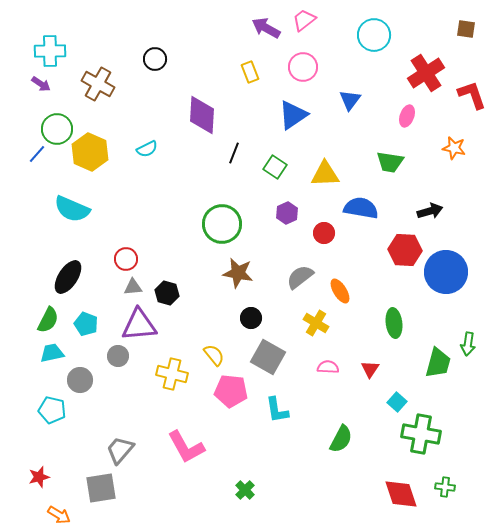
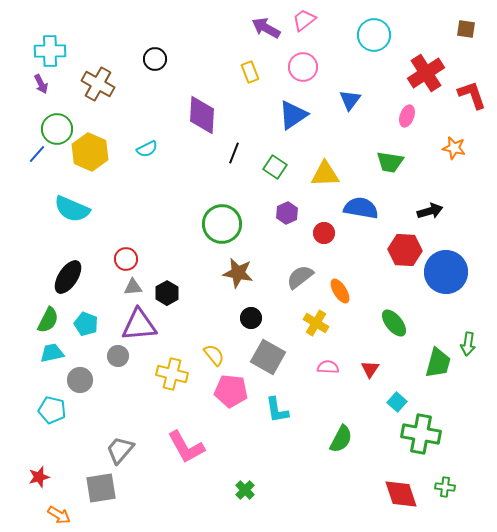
purple arrow at (41, 84): rotated 30 degrees clockwise
black hexagon at (167, 293): rotated 15 degrees clockwise
green ellipse at (394, 323): rotated 32 degrees counterclockwise
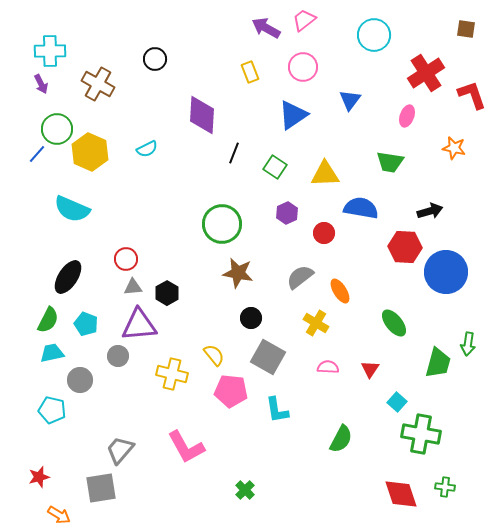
red hexagon at (405, 250): moved 3 px up
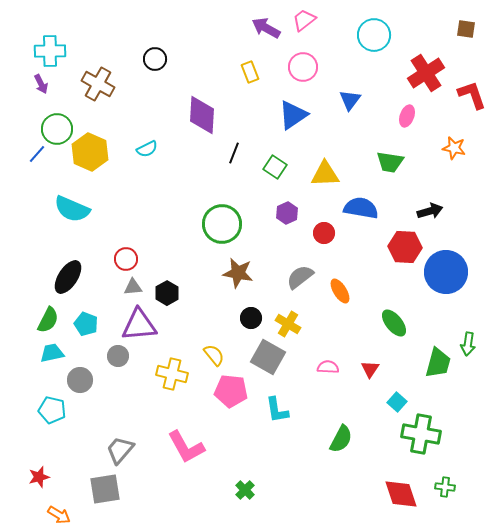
yellow cross at (316, 323): moved 28 px left, 1 px down
gray square at (101, 488): moved 4 px right, 1 px down
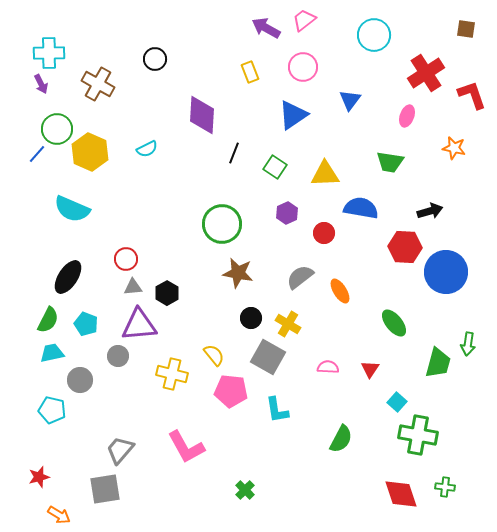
cyan cross at (50, 51): moved 1 px left, 2 px down
green cross at (421, 434): moved 3 px left, 1 px down
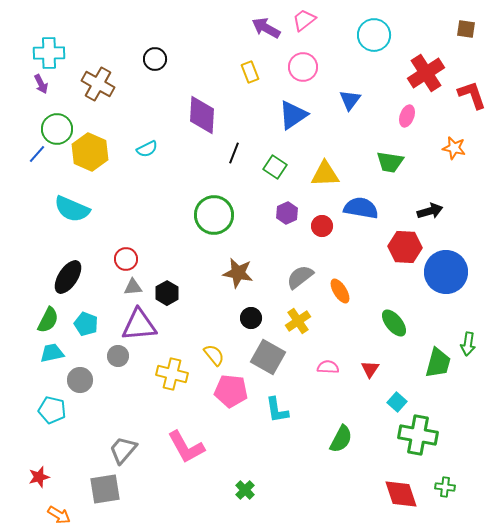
green circle at (222, 224): moved 8 px left, 9 px up
red circle at (324, 233): moved 2 px left, 7 px up
yellow cross at (288, 324): moved 10 px right, 3 px up; rotated 25 degrees clockwise
gray trapezoid at (120, 450): moved 3 px right
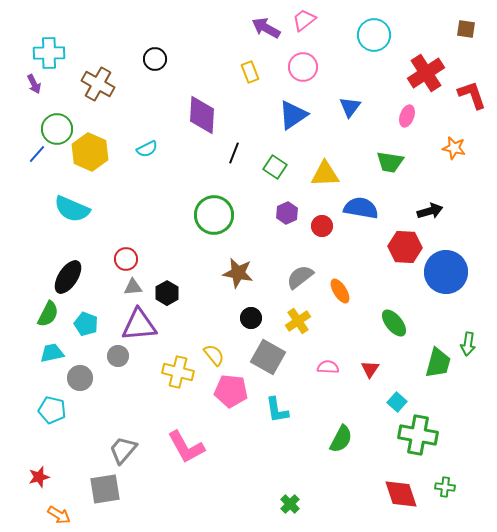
purple arrow at (41, 84): moved 7 px left
blue triangle at (350, 100): moved 7 px down
green semicircle at (48, 320): moved 6 px up
yellow cross at (172, 374): moved 6 px right, 2 px up
gray circle at (80, 380): moved 2 px up
green cross at (245, 490): moved 45 px right, 14 px down
